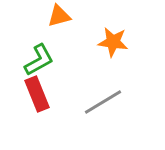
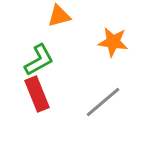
gray line: rotated 9 degrees counterclockwise
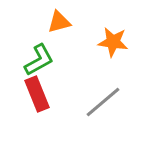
orange triangle: moved 6 px down
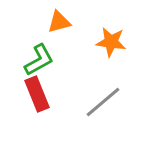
orange star: moved 2 px left
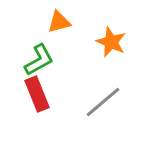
orange star: rotated 16 degrees clockwise
